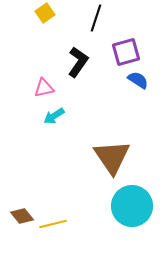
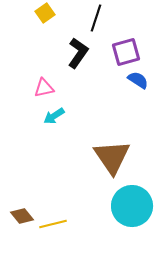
black L-shape: moved 9 px up
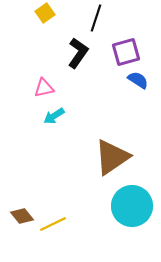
brown triangle: rotated 30 degrees clockwise
yellow line: rotated 12 degrees counterclockwise
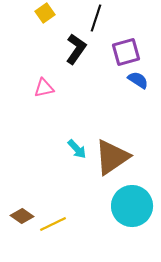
black L-shape: moved 2 px left, 4 px up
cyan arrow: moved 23 px right, 33 px down; rotated 100 degrees counterclockwise
brown diamond: rotated 15 degrees counterclockwise
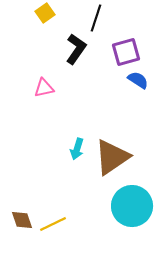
cyan arrow: rotated 60 degrees clockwise
brown diamond: moved 4 px down; rotated 35 degrees clockwise
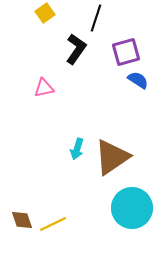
cyan circle: moved 2 px down
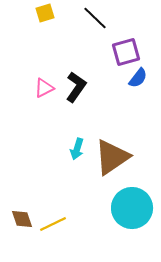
yellow square: rotated 18 degrees clockwise
black line: moved 1 px left; rotated 64 degrees counterclockwise
black L-shape: moved 38 px down
blue semicircle: moved 2 px up; rotated 95 degrees clockwise
pink triangle: rotated 15 degrees counterclockwise
brown diamond: moved 1 px up
